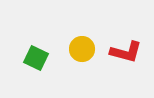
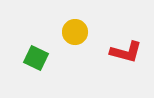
yellow circle: moved 7 px left, 17 px up
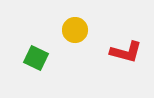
yellow circle: moved 2 px up
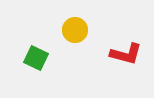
red L-shape: moved 2 px down
